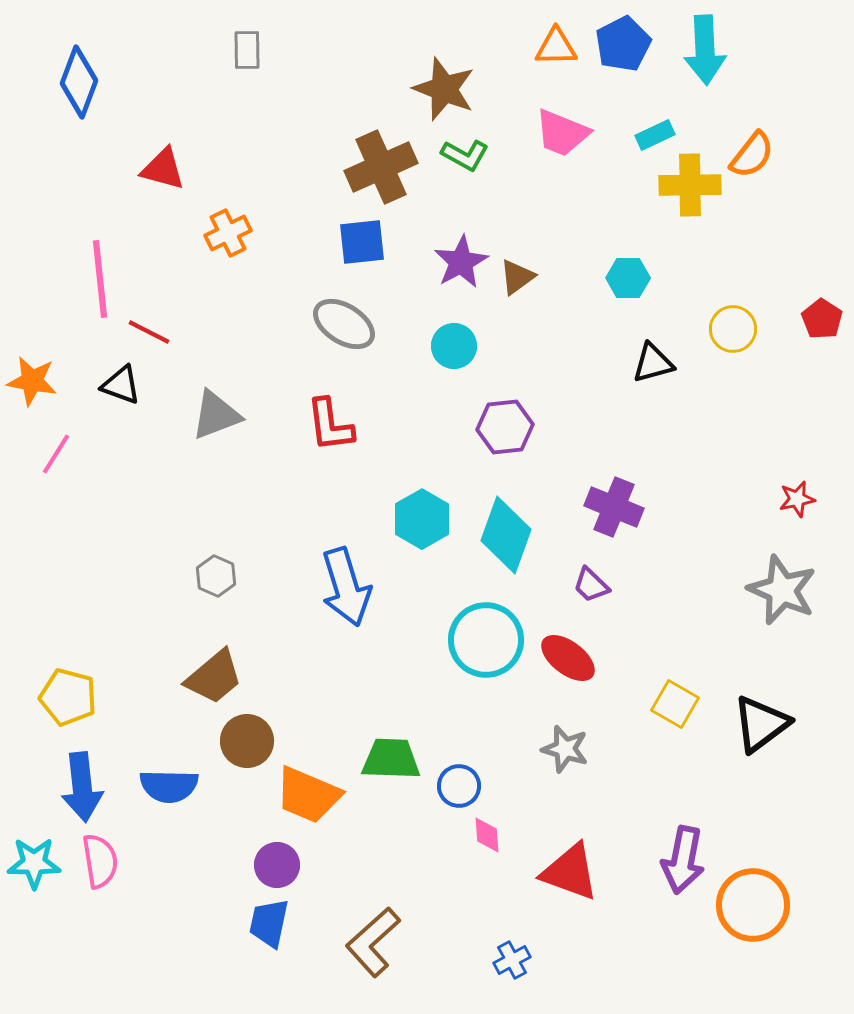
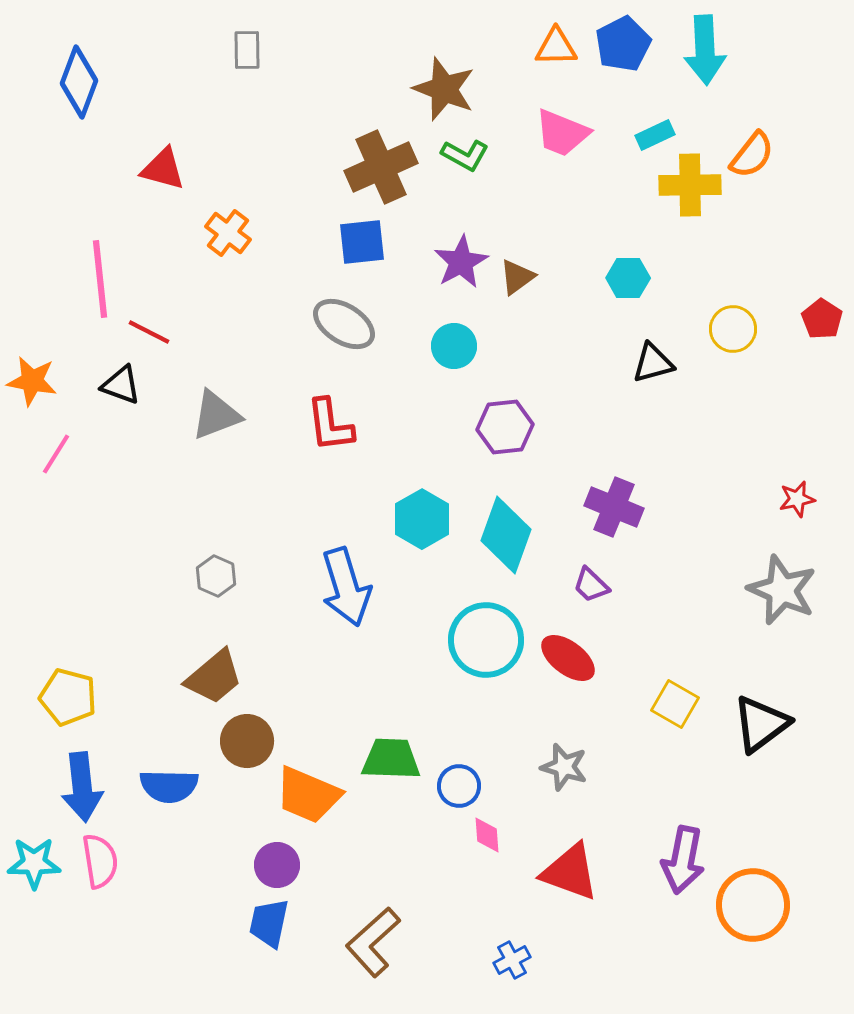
orange cross at (228, 233): rotated 27 degrees counterclockwise
gray star at (565, 749): moved 1 px left, 18 px down
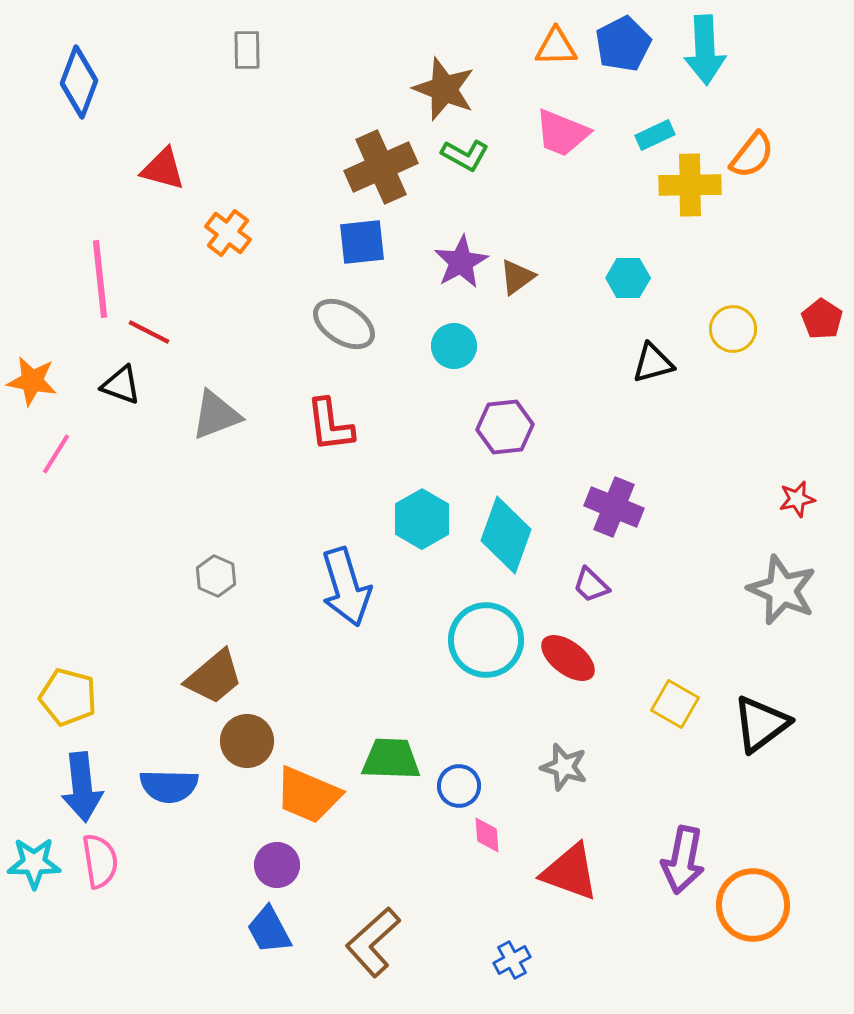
blue trapezoid at (269, 923): moved 7 px down; rotated 40 degrees counterclockwise
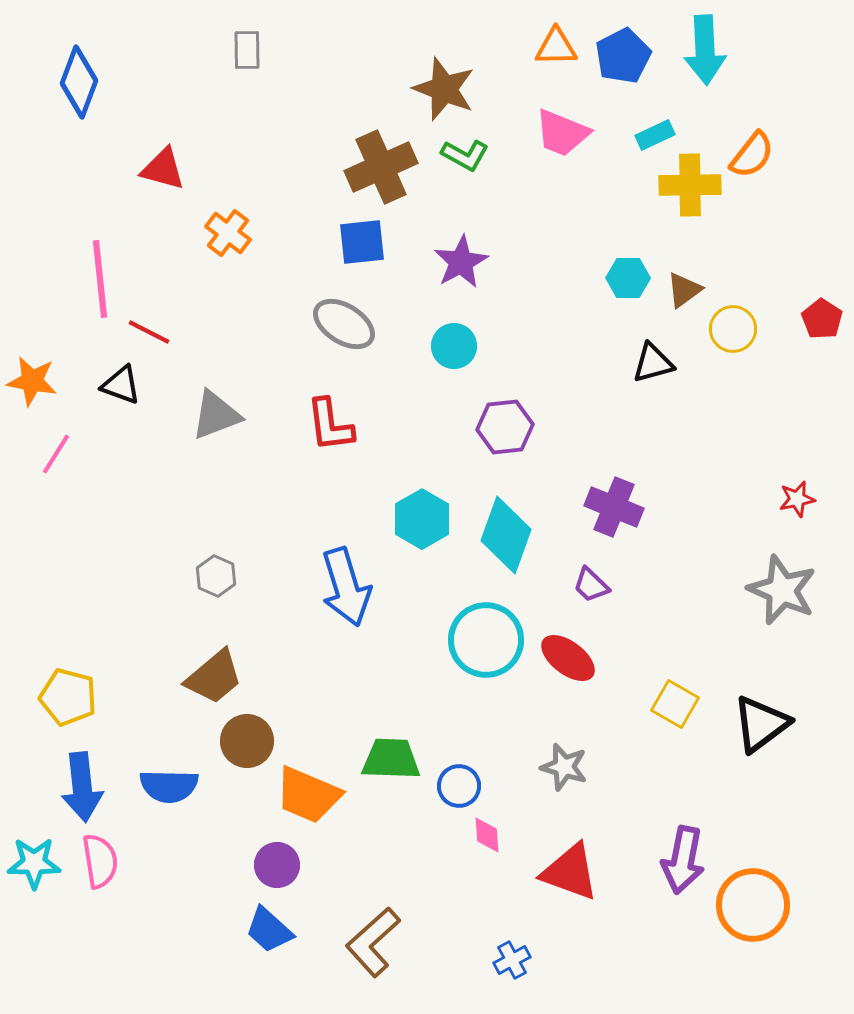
blue pentagon at (623, 44): moved 12 px down
brown triangle at (517, 277): moved 167 px right, 13 px down
blue trapezoid at (269, 930): rotated 20 degrees counterclockwise
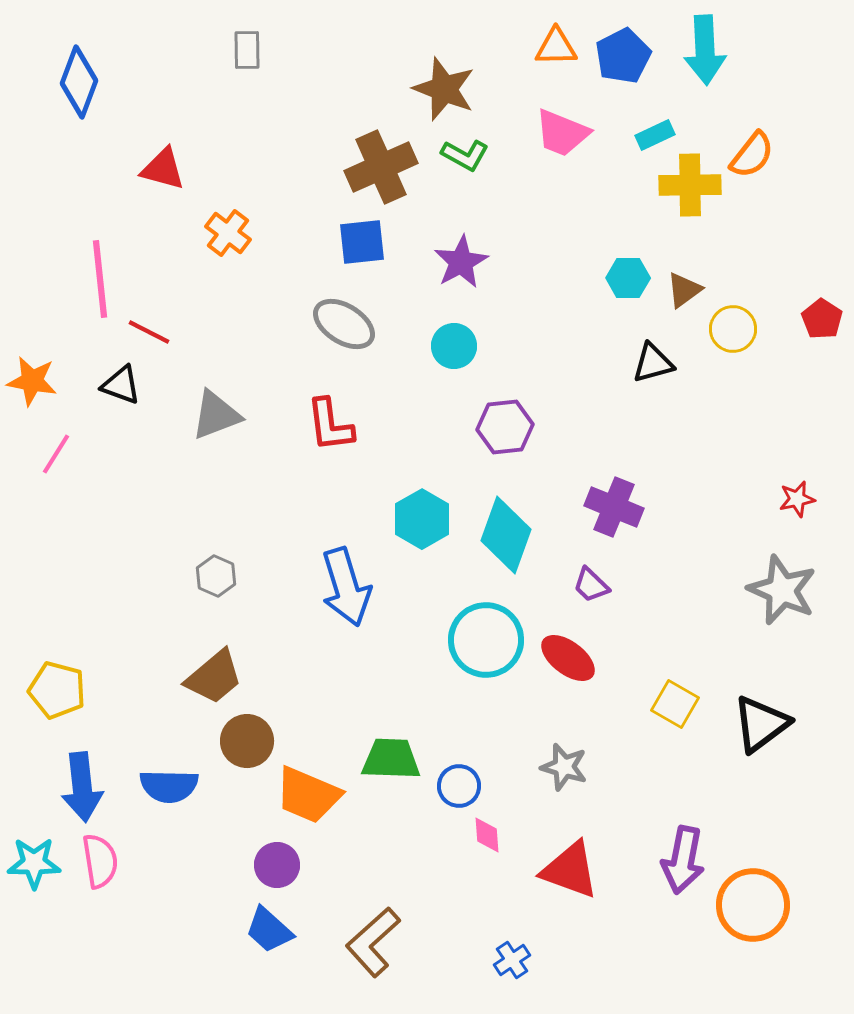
yellow pentagon at (68, 697): moved 11 px left, 7 px up
red triangle at (570, 872): moved 2 px up
blue cross at (512, 960): rotated 6 degrees counterclockwise
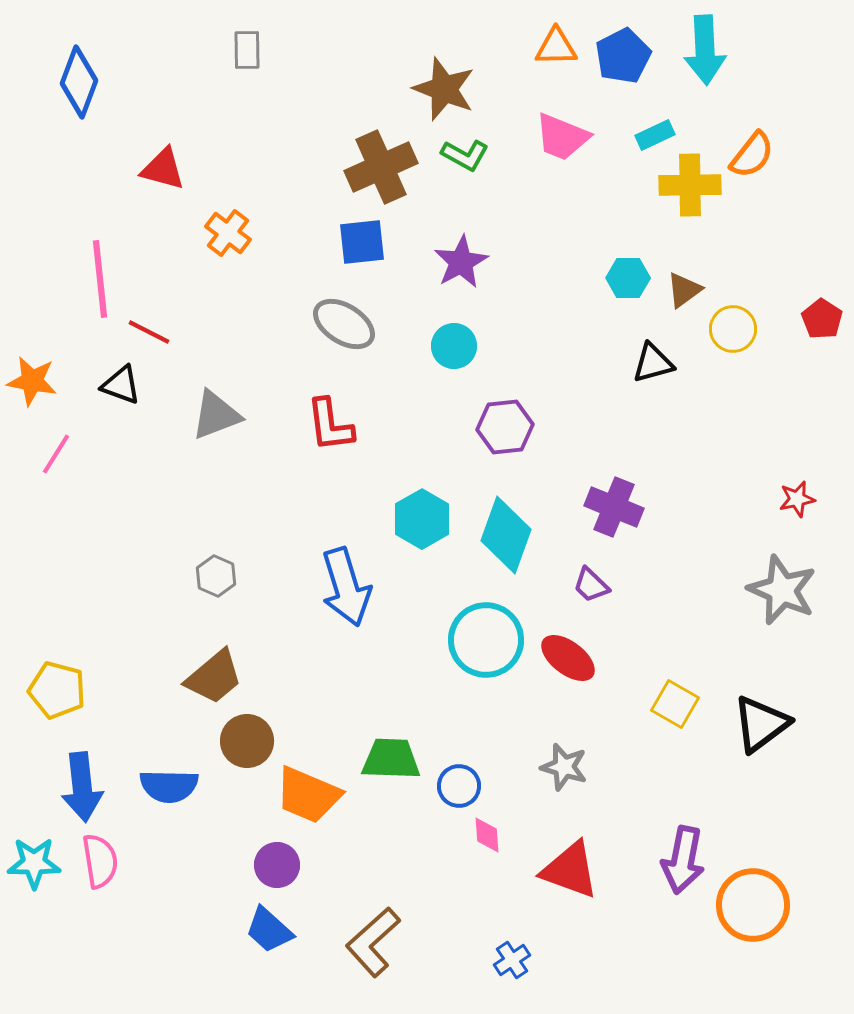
pink trapezoid at (562, 133): moved 4 px down
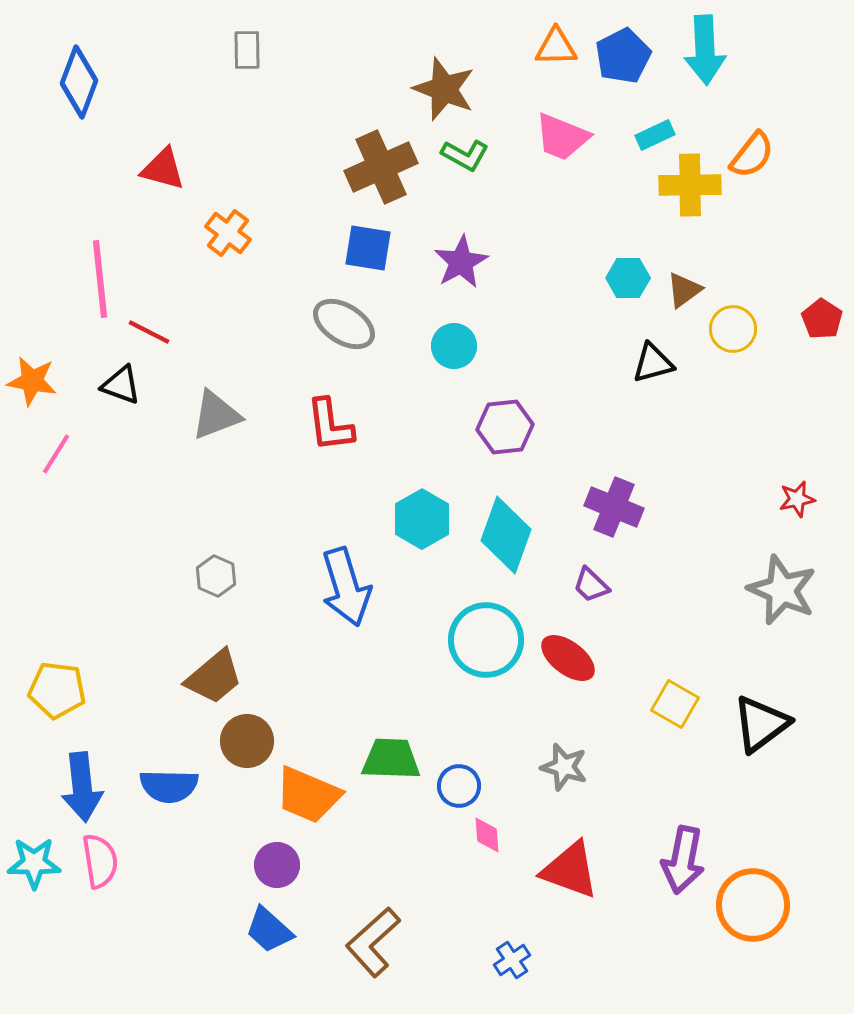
blue square at (362, 242): moved 6 px right, 6 px down; rotated 15 degrees clockwise
yellow pentagon at (57, 690): rotated 8 degrees counterclockwise
